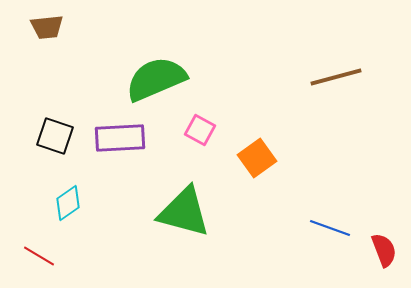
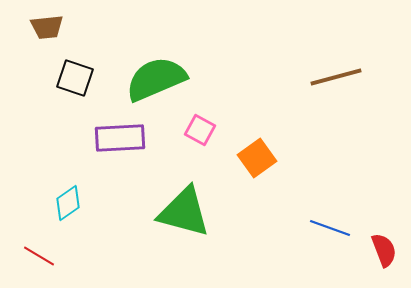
black square: moved 20 px right, 58 px up
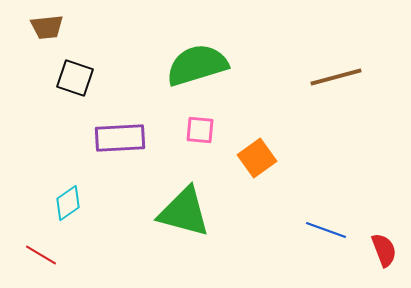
green semicircle: moved 41 px right, 14 px up; rotated 6 degrees clockwise
pink square: rotated 24 degrees counterclockwise
blue line: moved 4 px left, 2 px down
red line: moved 2 px right, 1 px up
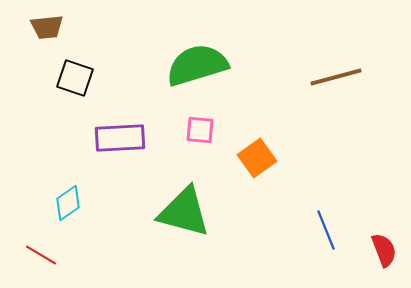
blue line: rotated 48 degrees clockwise
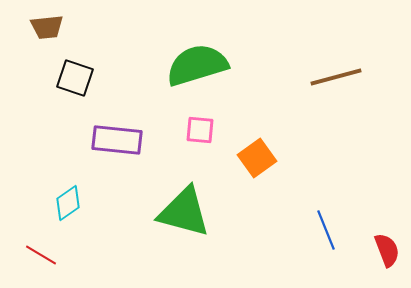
purple rectangle: moved 3 px left, 2 px down; rotated 9 degrees clockwise
red semicircle: moved 3 px right
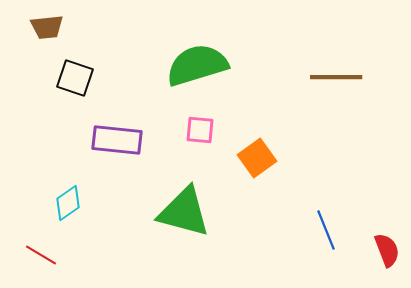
brown line: rotated 15 degrees clockwise
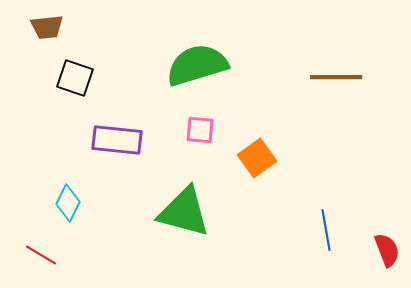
cyan diamond: rotated 30 degrees counterclockwise
blue line: rotated 12 degrees clockwise
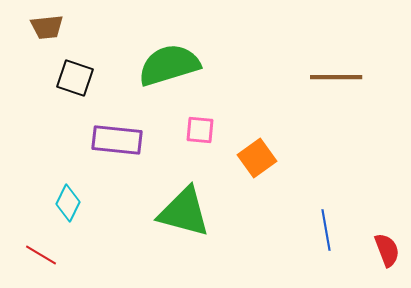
green semicircle: moved 28 px left
